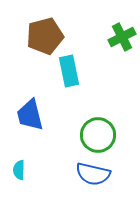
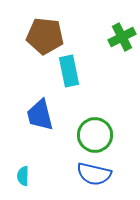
brown pentagon: rotated 21 degrees clockwise
blue trapezoid: moved 10 px right
green circle: moved 3 px left
cyan semicircle: moved 4 px right, 6 px down
blue semicircle: moved 1 px right
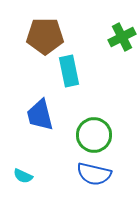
brown pentagon: rotated 6 degrees counterclockwise
green circle: moved 1 px left
cyan semicircle: rotated 66 degrees counterclockwise
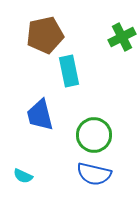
brown pentagon: moved 1 px up; rotated 12 degrees counterclockwise
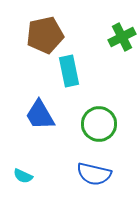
blue trapezoid: rotated 16 degrees counterclockwise
green circle: moved 5 px right, 11 px up
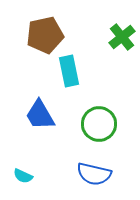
green cross: rotated 12 degrees counterclockwise
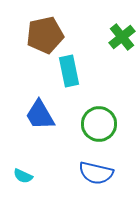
blue semicircle: moved 2 px right, 1 px up
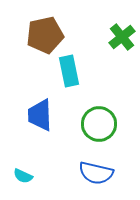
blue trapezoid: rotated 28 degrees clockwise
